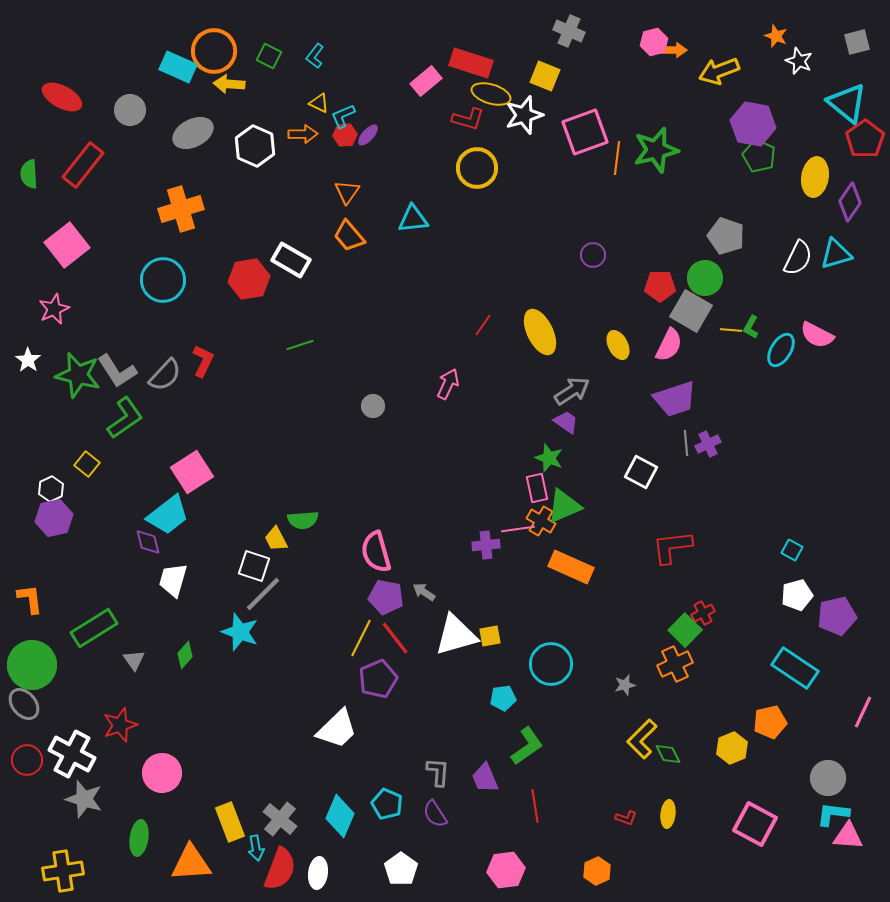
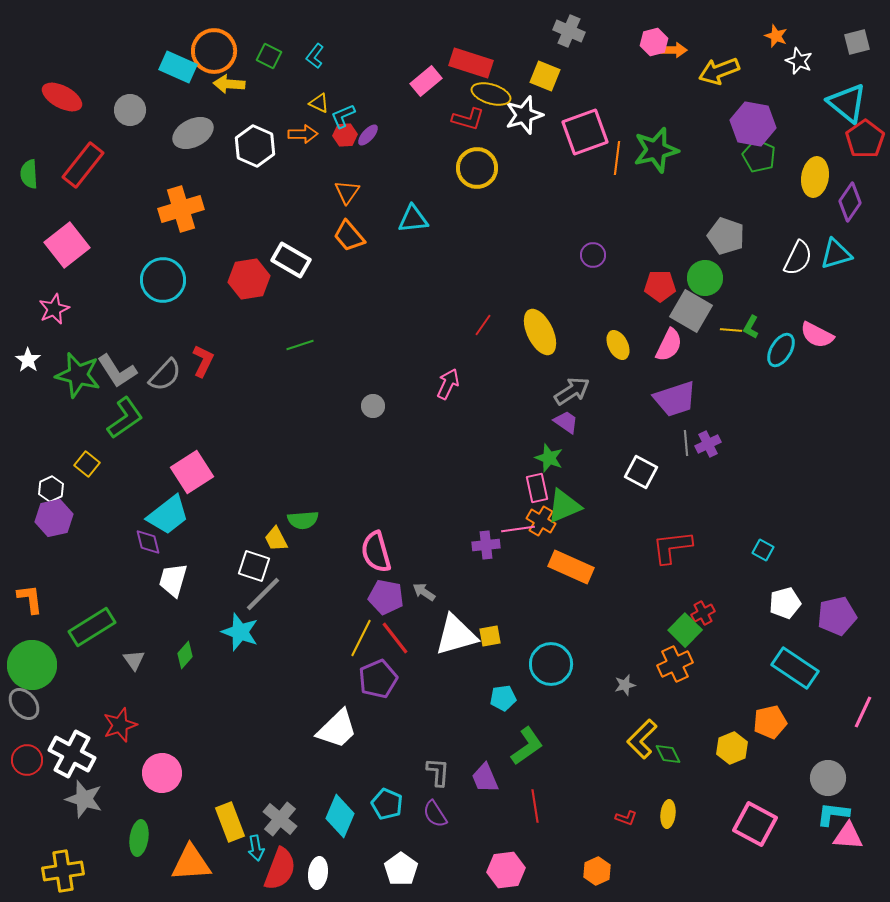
cyan square at (792, 550): moved 29 px left
white pentagon at (797, 595): moved 12 px left, 8 px down
green rectangle at (94, 628): moved 2 px left, 1 px up
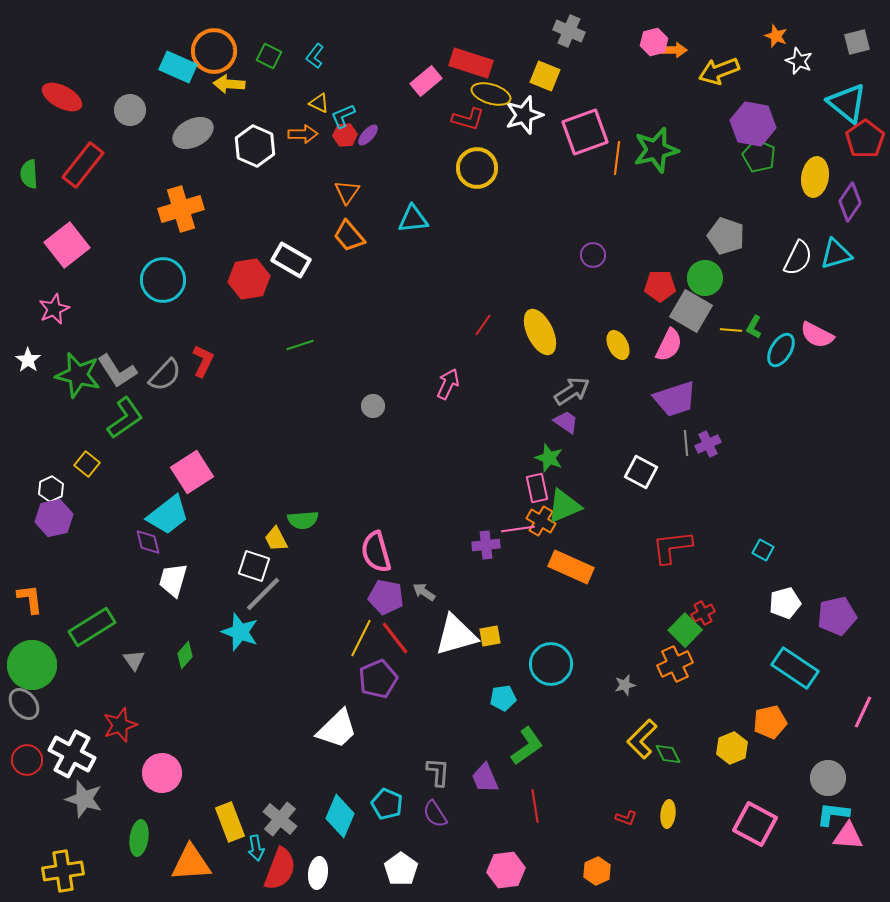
green L-shape at (751, 327): moved 3 px right
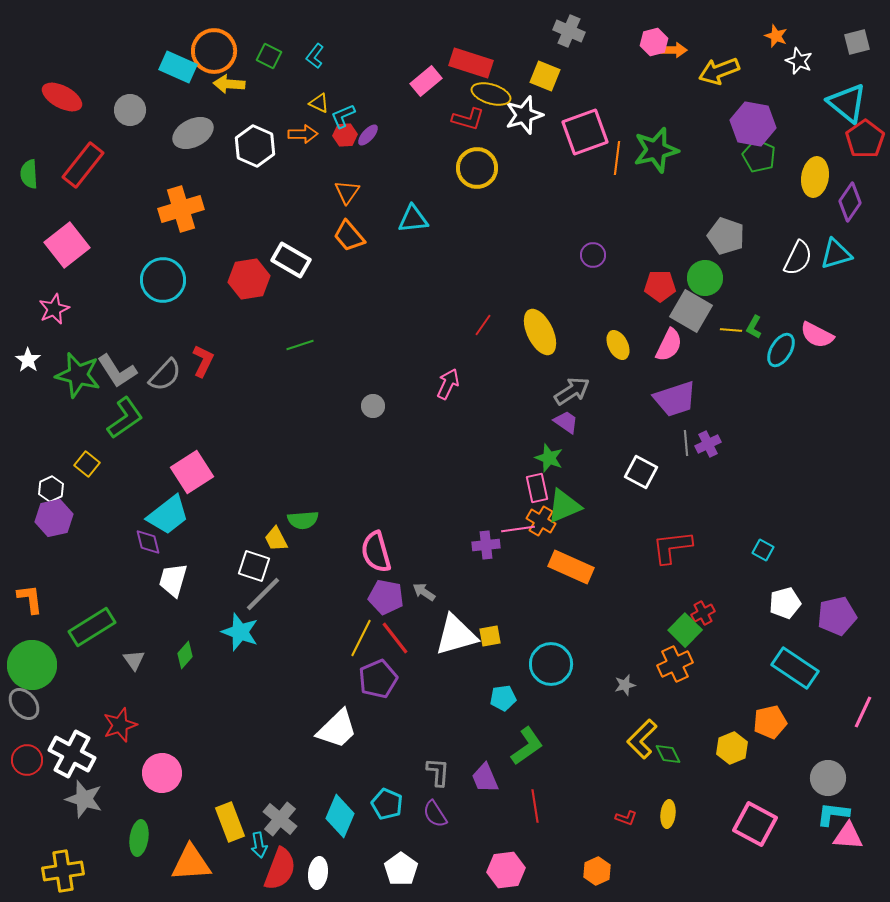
cyan arrow at (256, 848): moved 3 px right, 3 px up
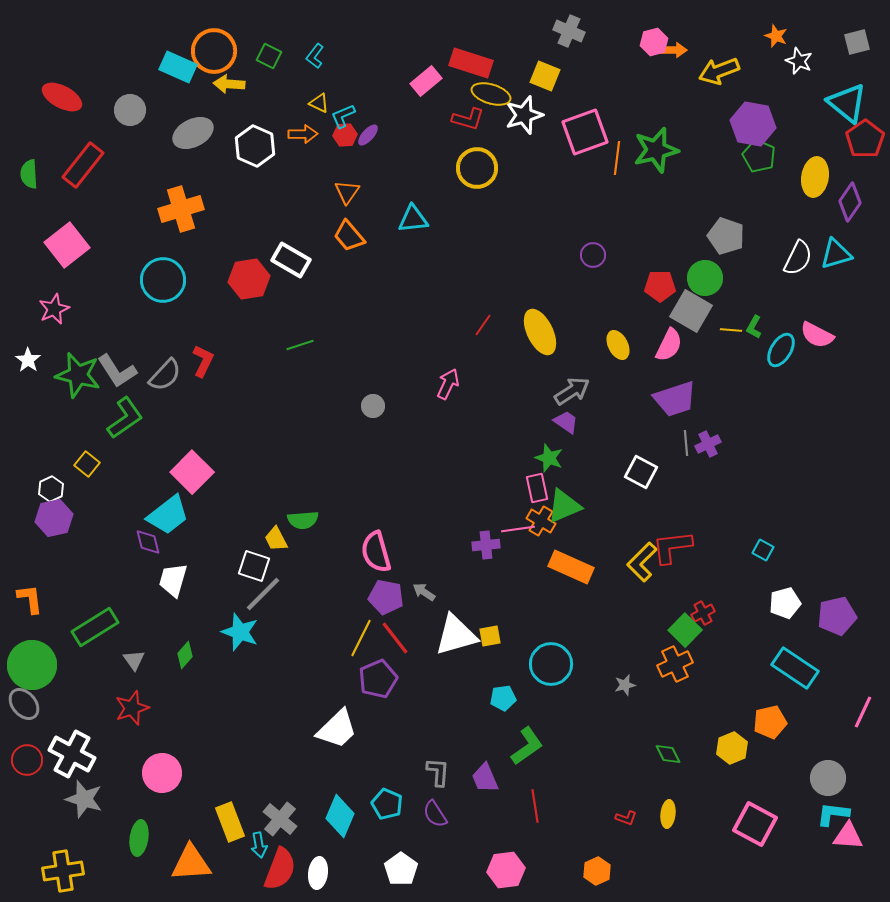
pink square at (192, 472): rotated 12 degrees counterclockwise
green rectangle at (92, 627): moved 3 px right
red star at (120, 725): moved 12 px right, 17 px up
yellow L-shape at (642, 739): moved 177 px up
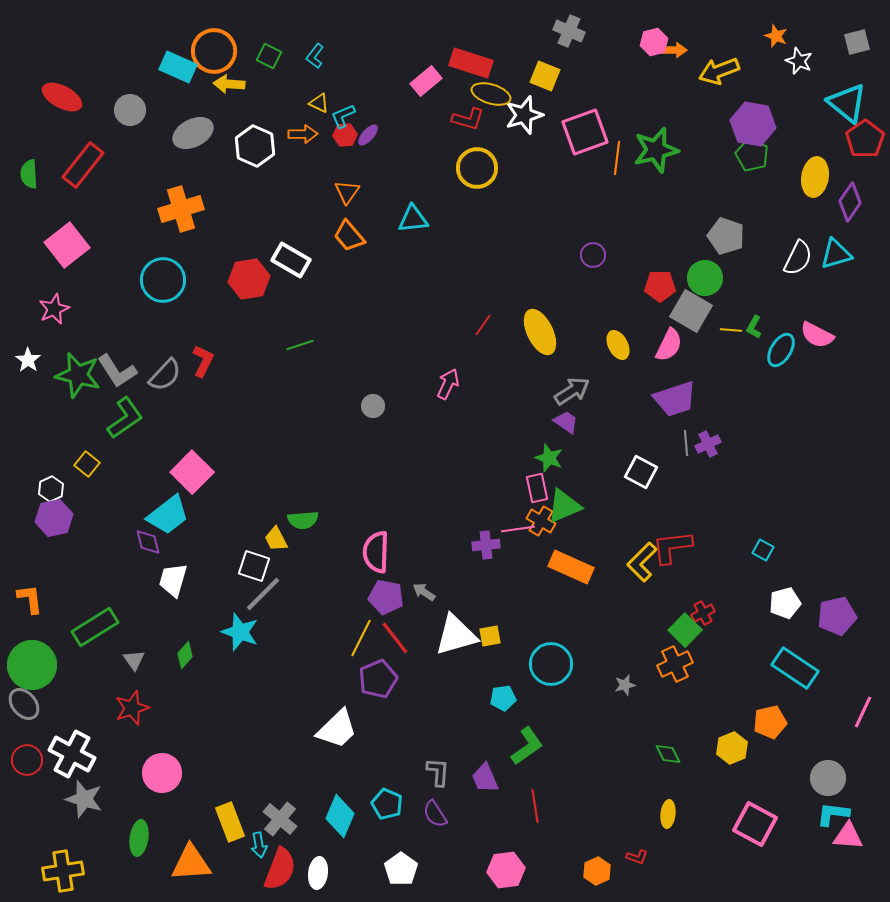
green pentagon at (759, 156): moved 7 px left, 1 px up
pink semicircle at (376, 552): rotated 18 degrees clockwise
red L-shape at (626, 818): moved 11 px right, 39 px down
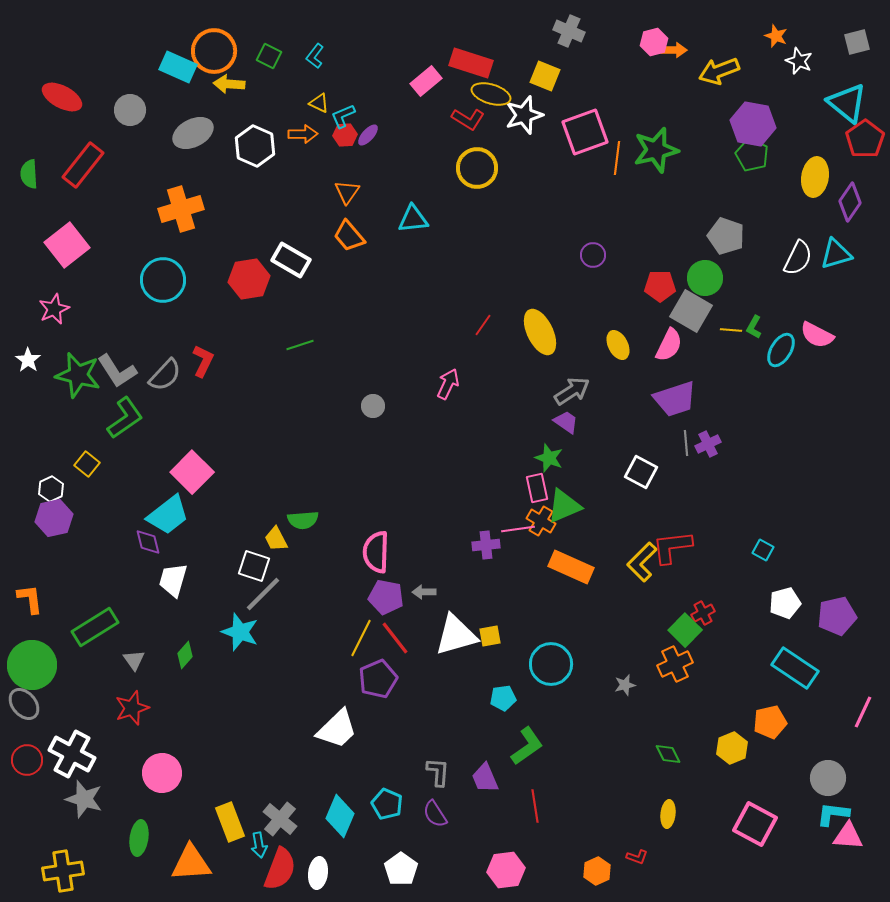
red L-shape at (468, 119): rotated 16 degrees clockwise
gray arrow at (424, 592): rotated 35 degrees counterclockwise
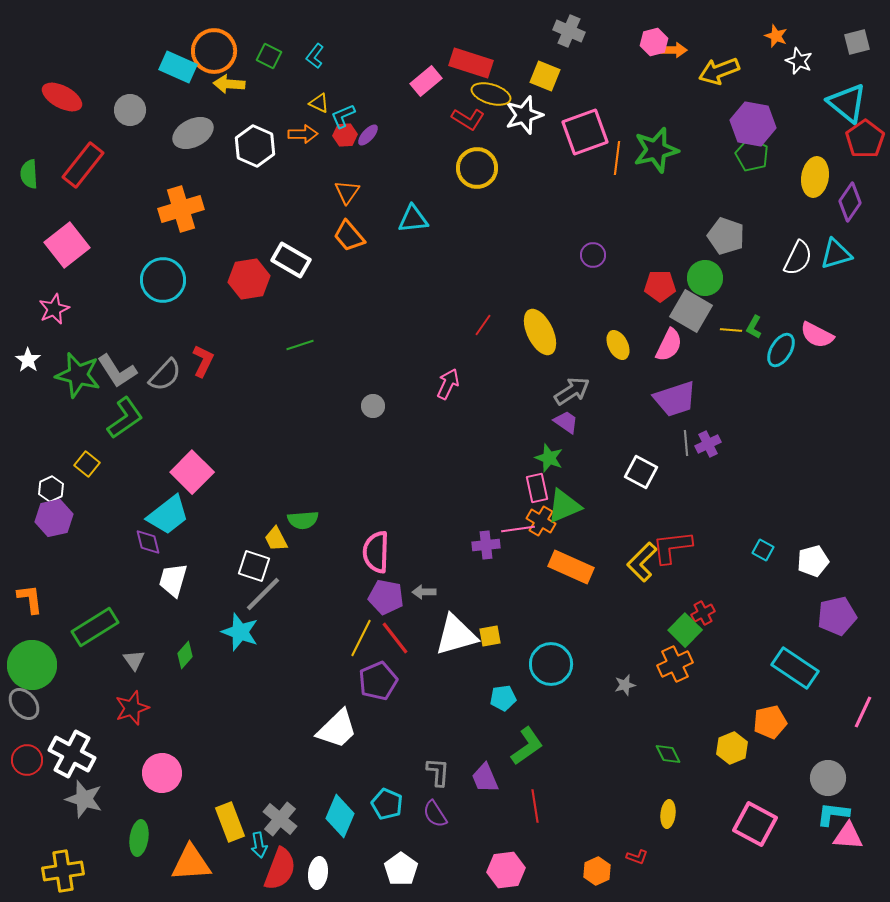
white pentagon at (785, 603): moved 28 px right, 42 px up
purple pentagon at (378, 679): moved 2 px down
